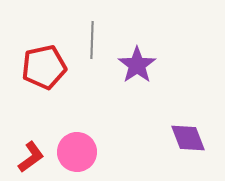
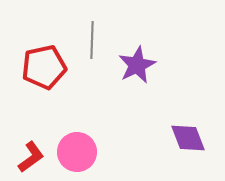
purple star: rotated 9 degrees clockwise
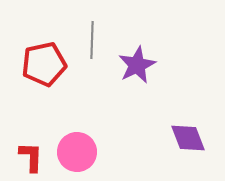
red pentagon: moved 3 px up
red L-shape: rotated 52 degrees counterclockwise
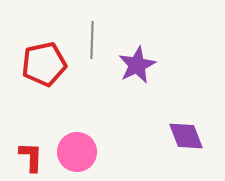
purple diamond: moved 2 px left, 2 px up
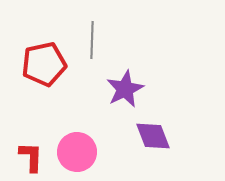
purple star: moved 12 px left, 24 px down
purple diamond: moved 33 px left
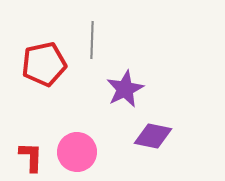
purple diamond: rotated 57 degrees counterclockwise
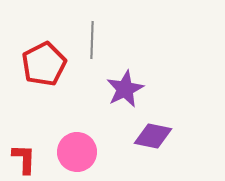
red pentagon: rotated 15 degrees counterclockwise
red L-shape: moved 7 px left, 2 px down
